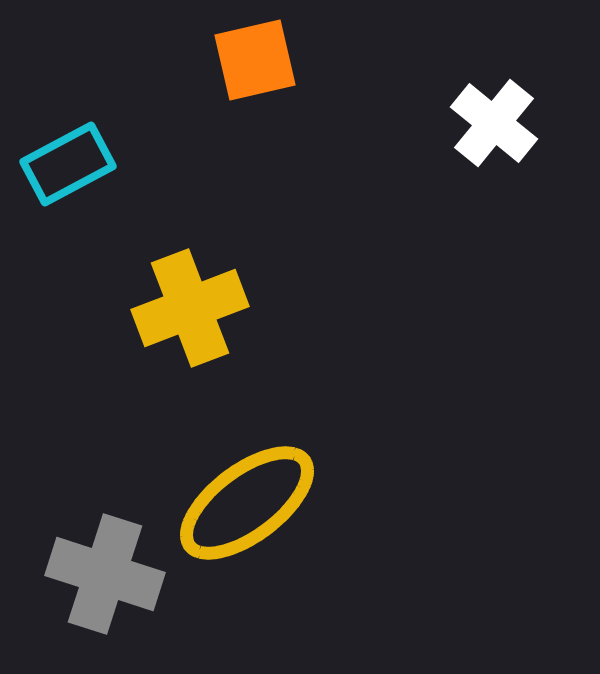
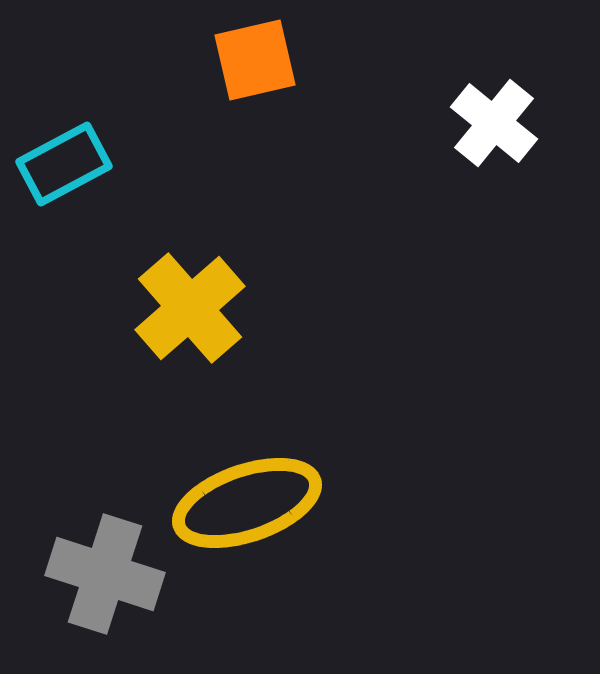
cyan rectangle: moved 4 px left
yellow cross: rotated 20 degrees counterclockwise
yellow ellipse: rotated 18 degrees clockwise
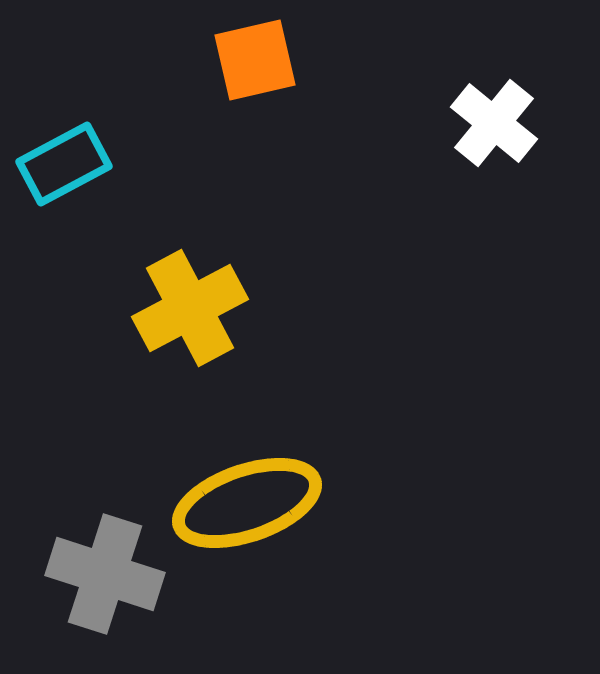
yellow cross: rotated 13 degrees clockwise
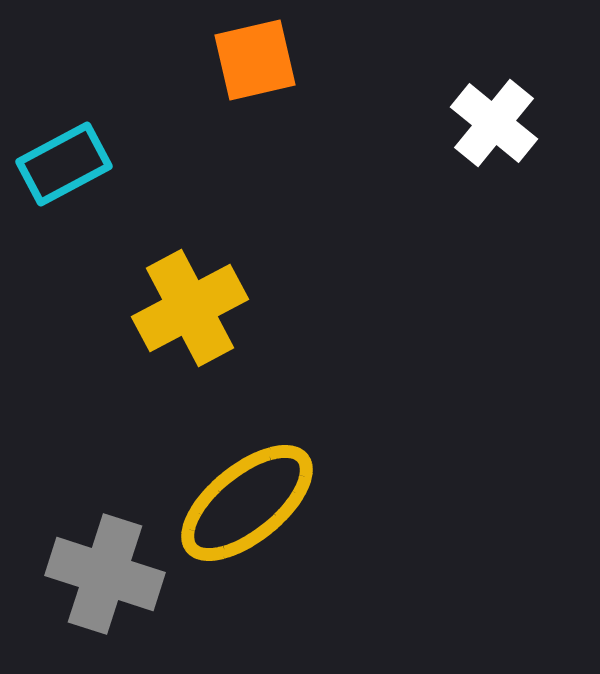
yellow ellipse: rotated 20 degrees counterclockwise
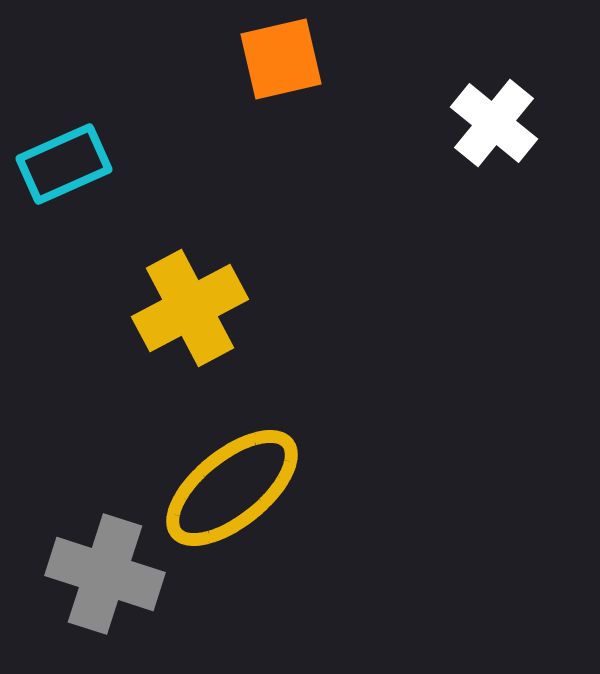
orange square: moved 26 px right, 1 px up
cyan rectangle: rotated 4 degrees clockwise
yellow ellipse: moved 15 px left, 15 px up
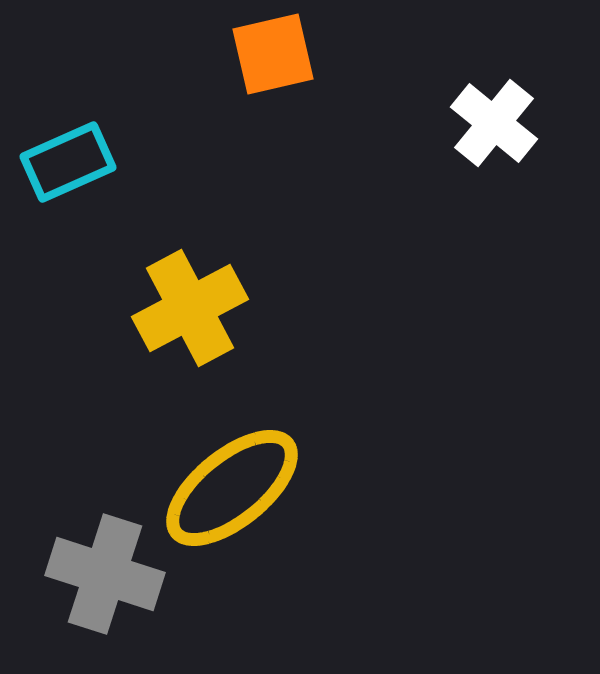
orange square: moved 8 px left, 5 px up
cyan rectangle: moved 4 px right, 2 px up
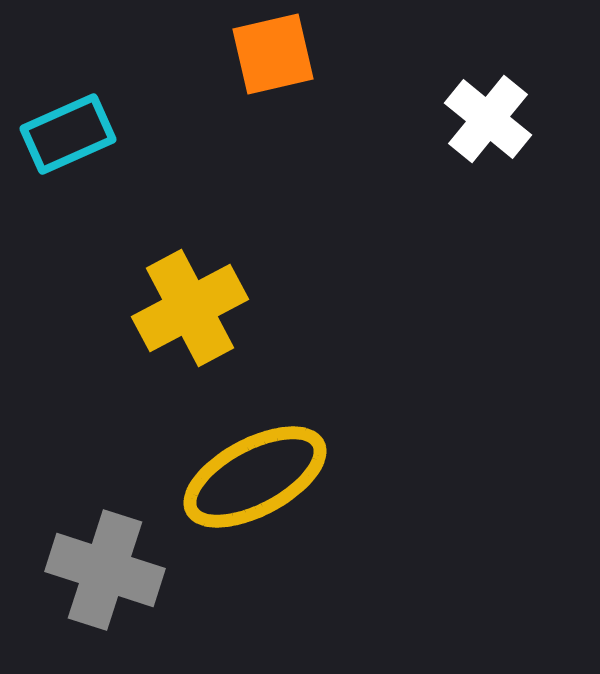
white cross: moved 6 px left, 4 px up
cyan rectangle: moved 28 px up
yellow ellipse: moved 23 px right, 11 px up; rotated 11 degrees clockwise
gray cross: moved 4 px up
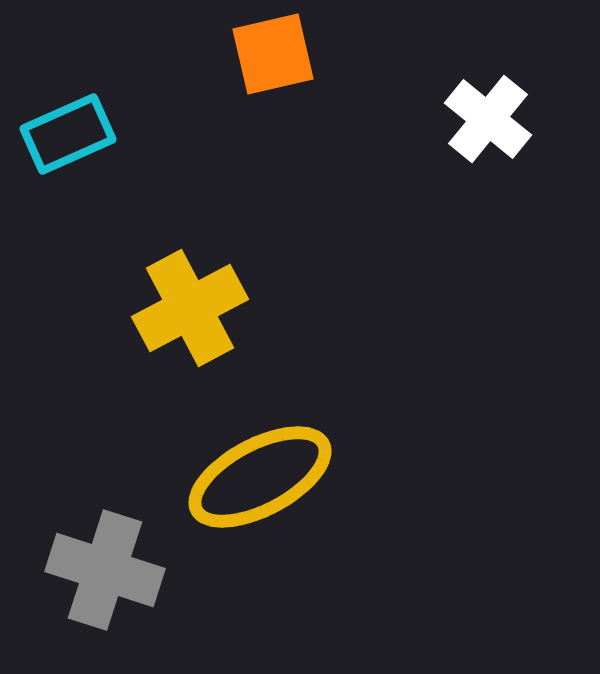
yellow ellipse: moved 5 px right
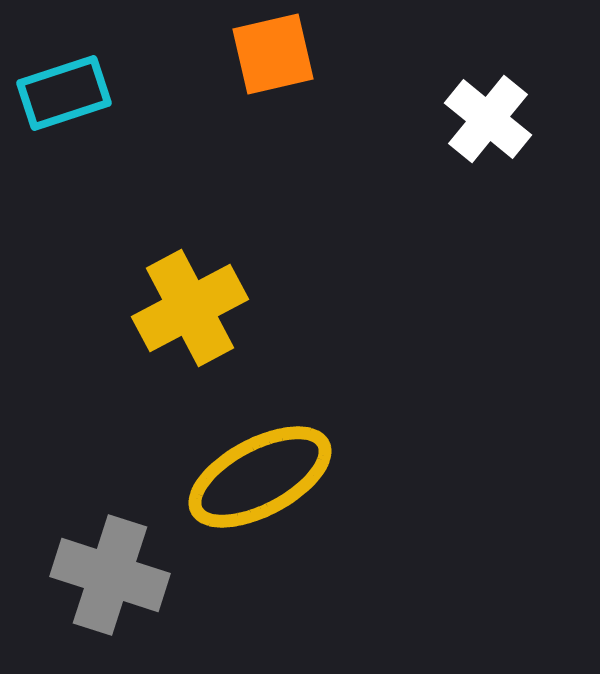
cyan rectangle: moved 4 px left, 41 px up; rotated 6 degrees clockwise
gray cross: moved 5 px right, 5 px down
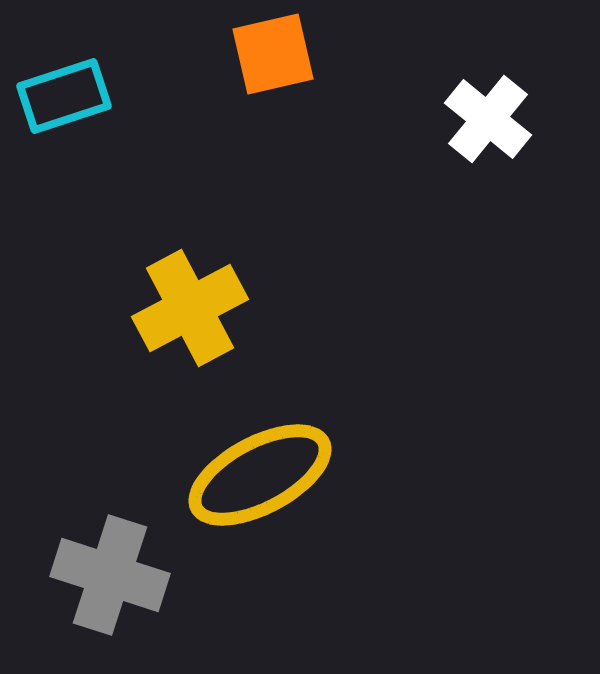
cyan rectangle: moved 3 px down
yellow ellipse: moved 2 px up
